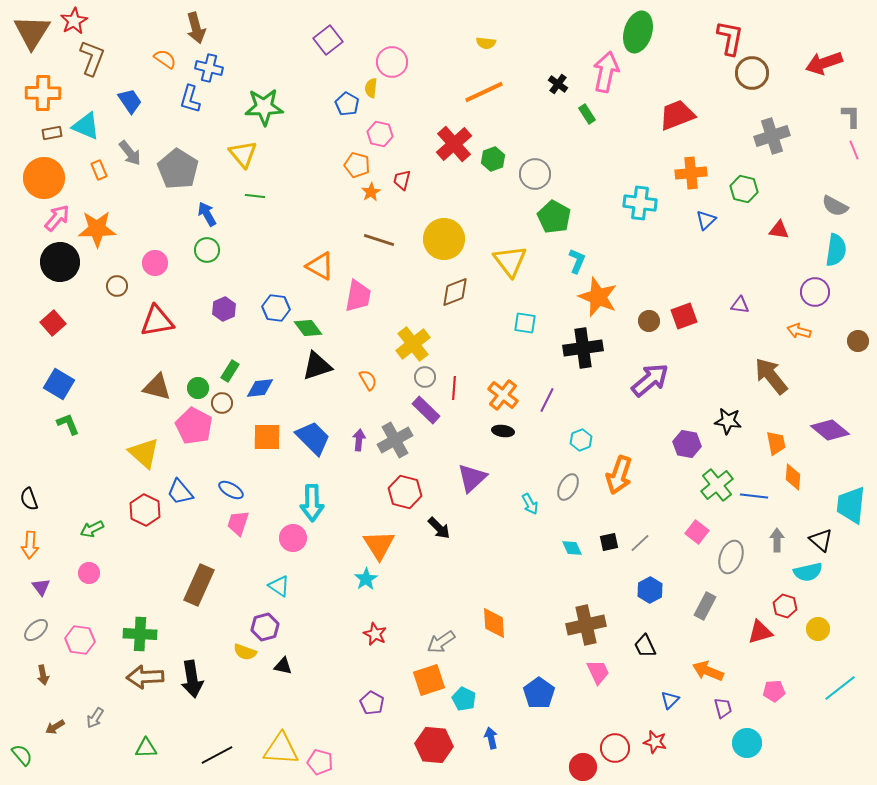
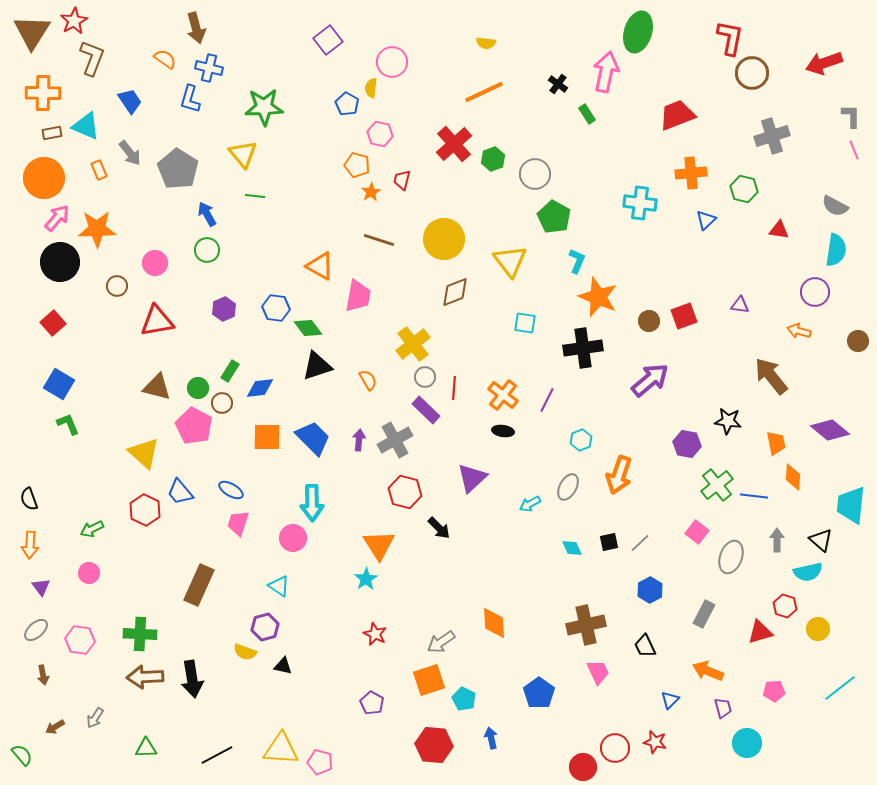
cyan arrow at (530, 504): rotated 90 degrees clockwise
gray rectangle at (705, 606): moved 1 px left, 8 px down
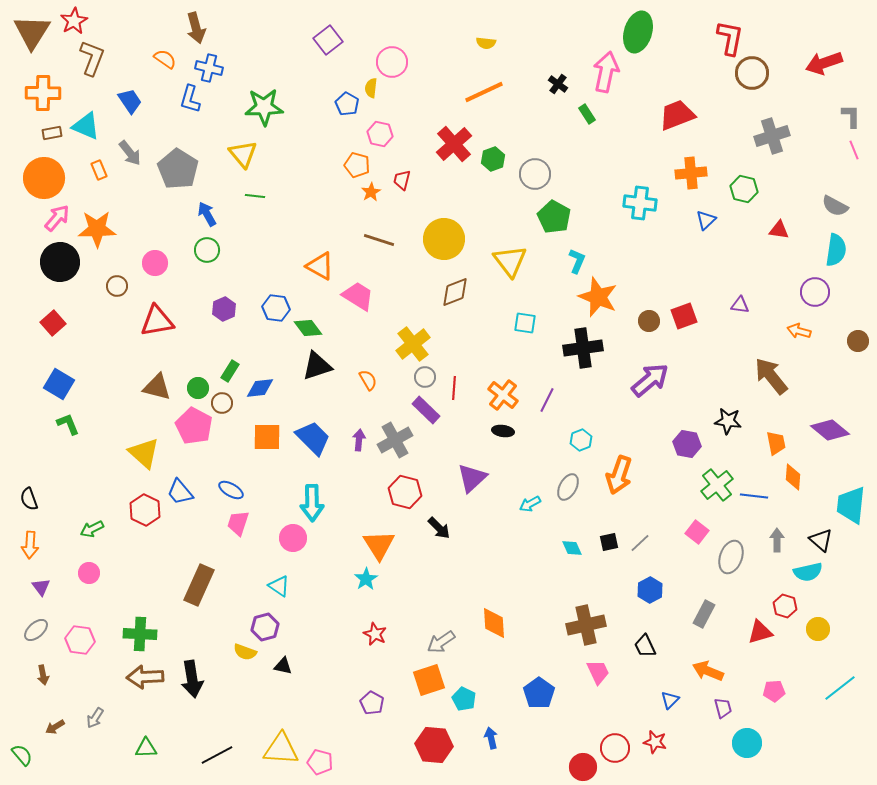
pink trapezoid at (358, 296): rotated 68 degrees counterclockwise
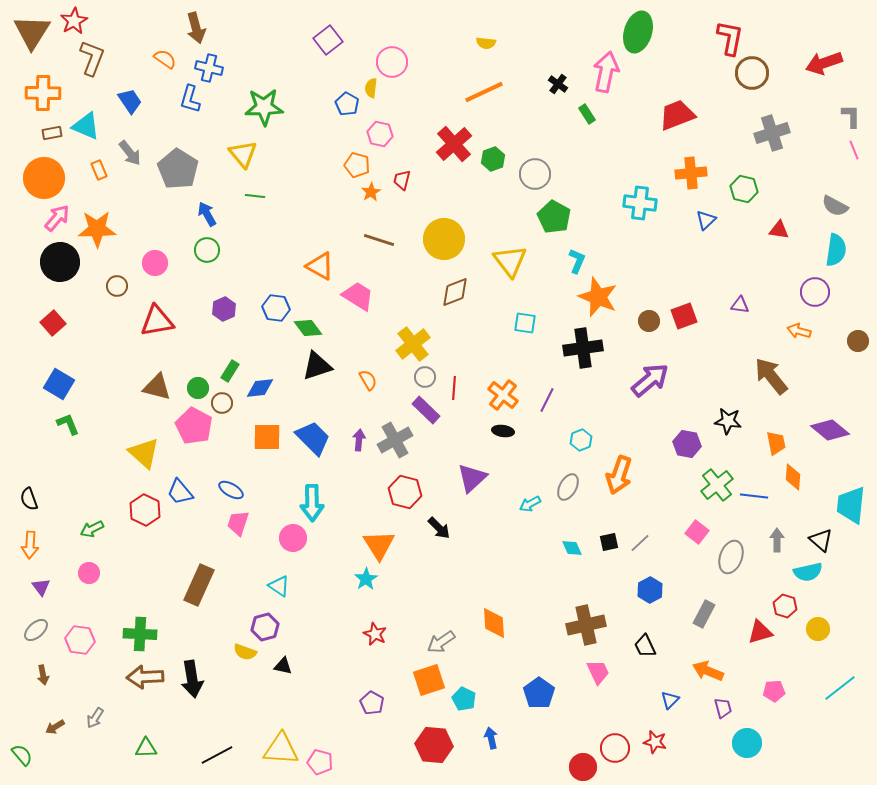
gray cross at (772, 136): moved 3 px up
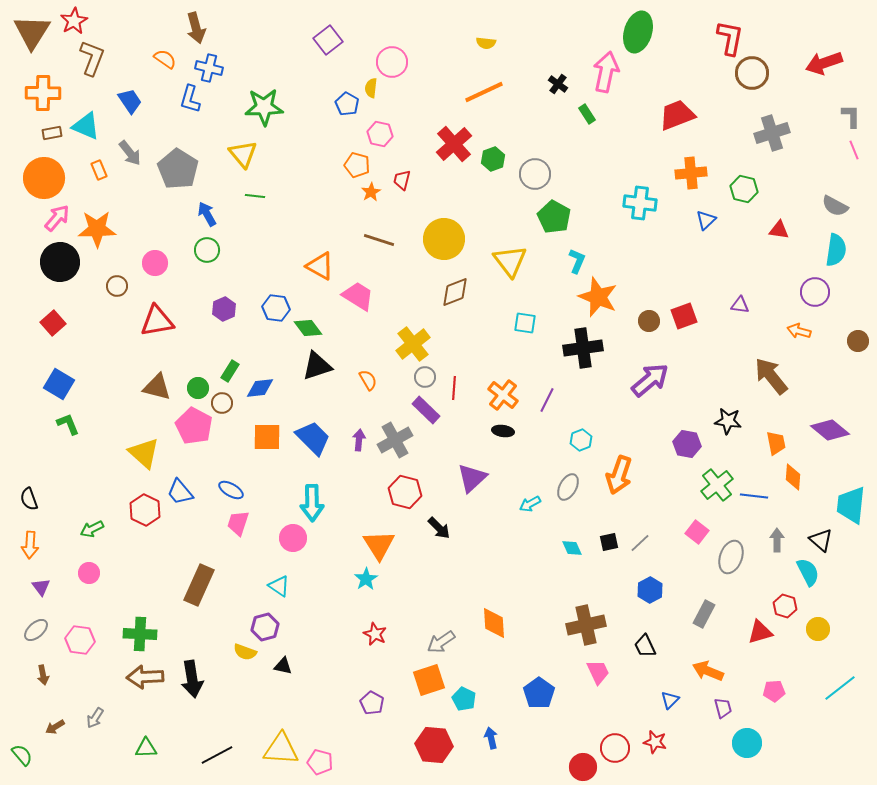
cyan semicircle at (808, 572): rotated 104 degrees counterclockwise
